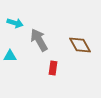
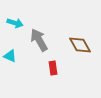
cyan triangle: rotated 24 degrees clockwise
red rectangle: rotated 16 degrees counterclockwise
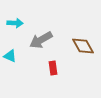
cyan arrow: rotated 14 degrees counterclockwise
gray arrow: moved 2 px right; rotated 90 degrees counterclockwise
brown diamond: moved 3 px right, 1 px down
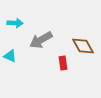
red rectangle: moved 10 px right, 5 px up
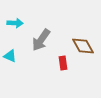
gray arrow: rotated 25 degrees counterclockwise
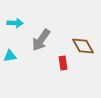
cyan triangle: rotated 32 degrees counterclockwise
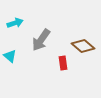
cyan arrow: rotated 21 degrees counterclockwise
brown diamond: rotated 20 degrees counterclockwise
cyan triangle: rotated 48 degrees clockwise
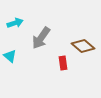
gray arrow: moved 2 px up
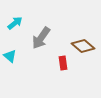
cyan arrow: rotated 21 degrees counterclockwise
